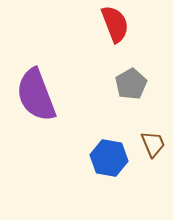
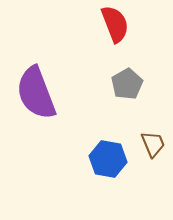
gray pentagon: moved 4 px left
purple semicircle: moved 2 px up
blue hexagon: moved 1 px left, 1 px down
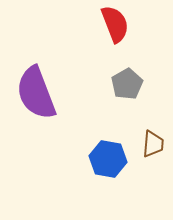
brown trapezoid: rotated 28 degrees clockwise
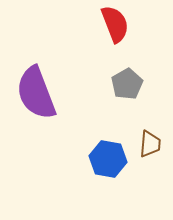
brown trapezoid: moved 3 px left
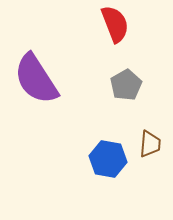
gray pentagon: moved 1 px left, 1 px down
purple semicircle: moved 14 px up; rotated 12 degrees counterclockwise
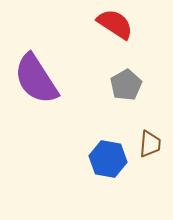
red semicircle: rotated 36 degrees counterclockwise
